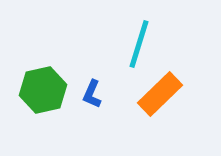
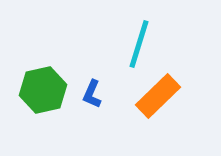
orange rectangle: moved 2 px left, 2 px down
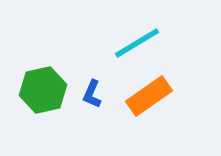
cyan line: moved 2 px left, 1 px up; rotated 42 degrees clockwise
orange rectangle: moved 9 px left; rotated 9 degrees clockwise
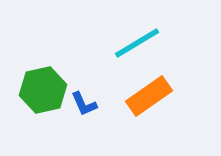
blue L-shape: moved 8 px left, 10 px down; rotated 48 degrees counterclockwise
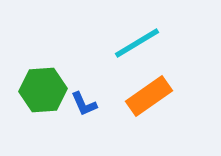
green hexagon: rotated 9 degrees clockwise
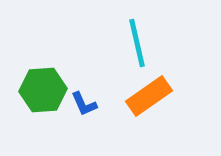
cyan line: rotated 72 degrees counterclockwise
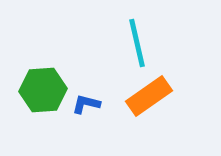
blue L-shape: moved 2 px right; rotated 128 degrees clockwise
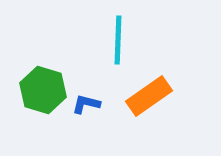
cyan line: moved 19 px left, 3 px up; rotated 15 degrees clockwise
green hexagon: rotated 21 degrees clockwise
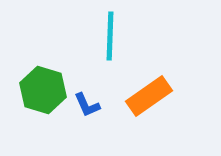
cyan line: moved 8 px left, 4 px up
blue L-shape: moved 1 px right, 1 px down; rotated 128 degrees counterclockwise
